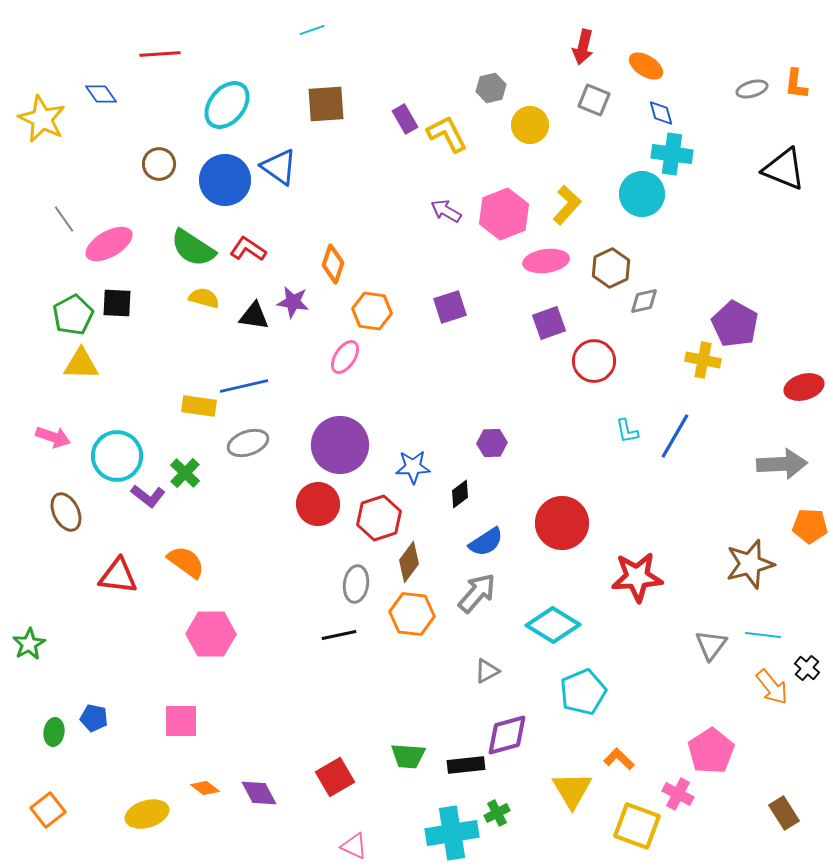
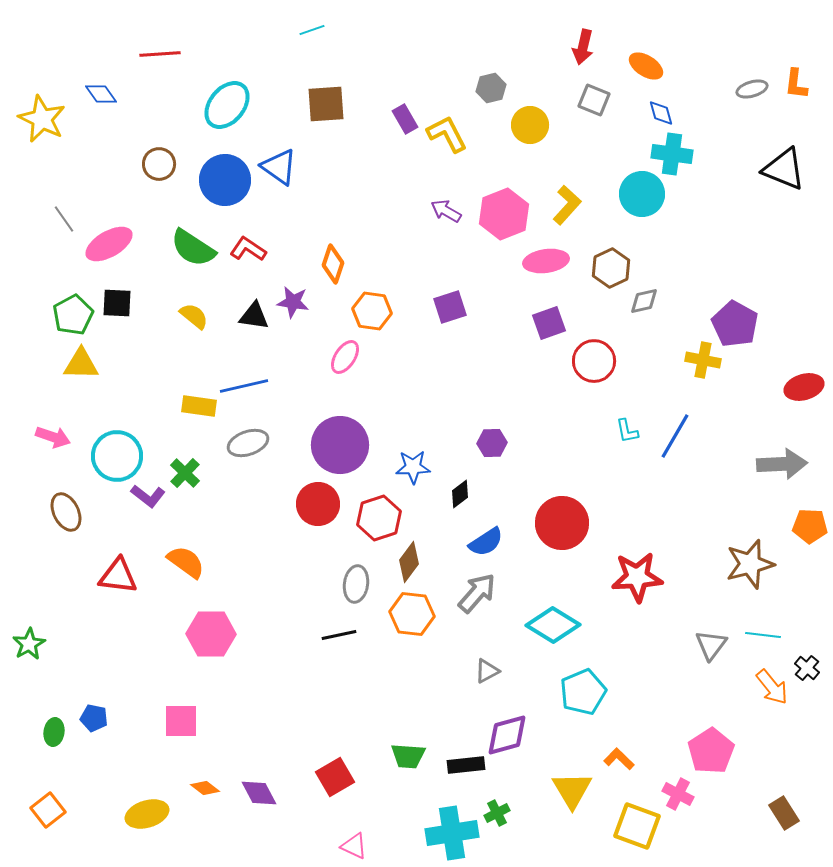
yellow semicircle at (204, 298): moved 10 px left, 18 px down; rotated 24 degrees clockwise
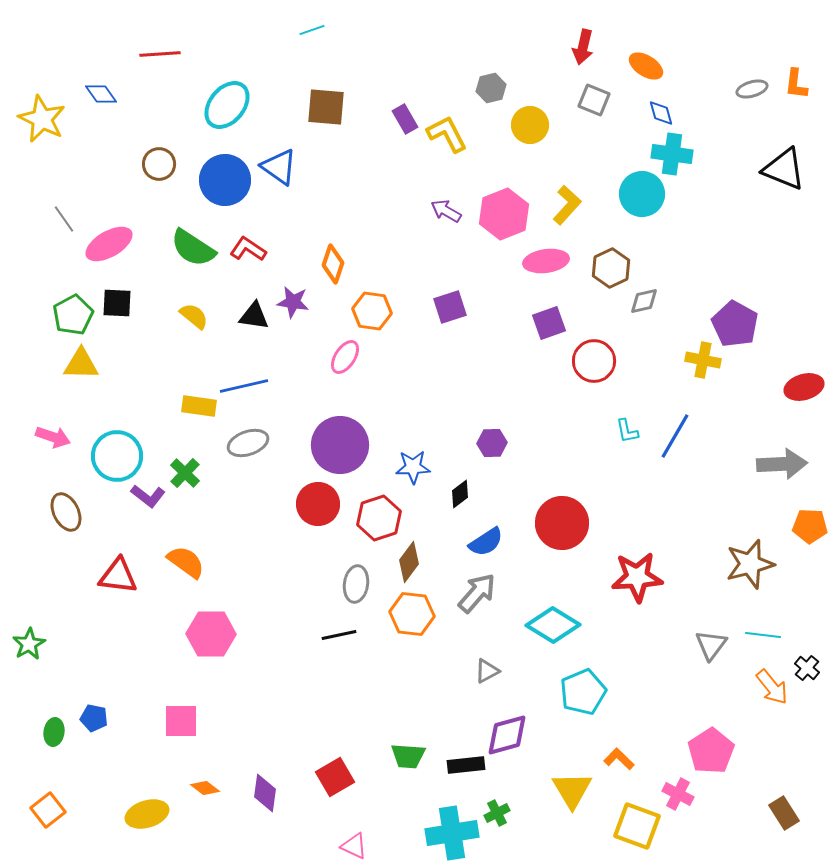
brown square at (326, 104): moved 3 px down; rotated 9 degrees clockwise
purple diamond at (259, 793): moved 6 px right; rotated 36 degrees clockwise
